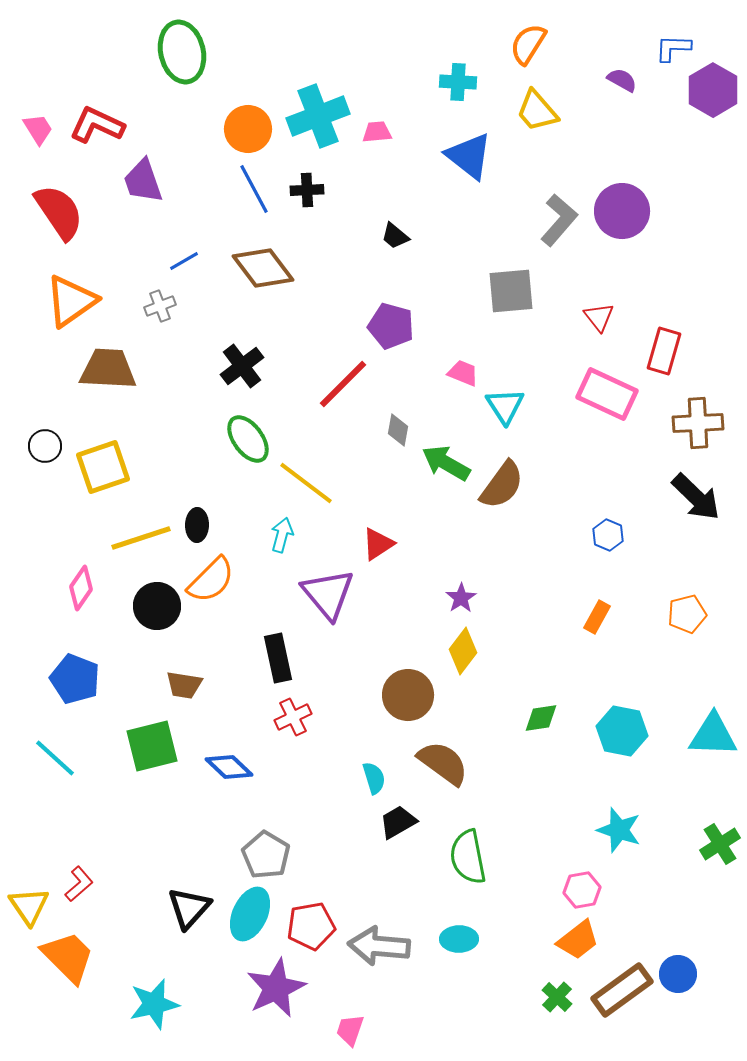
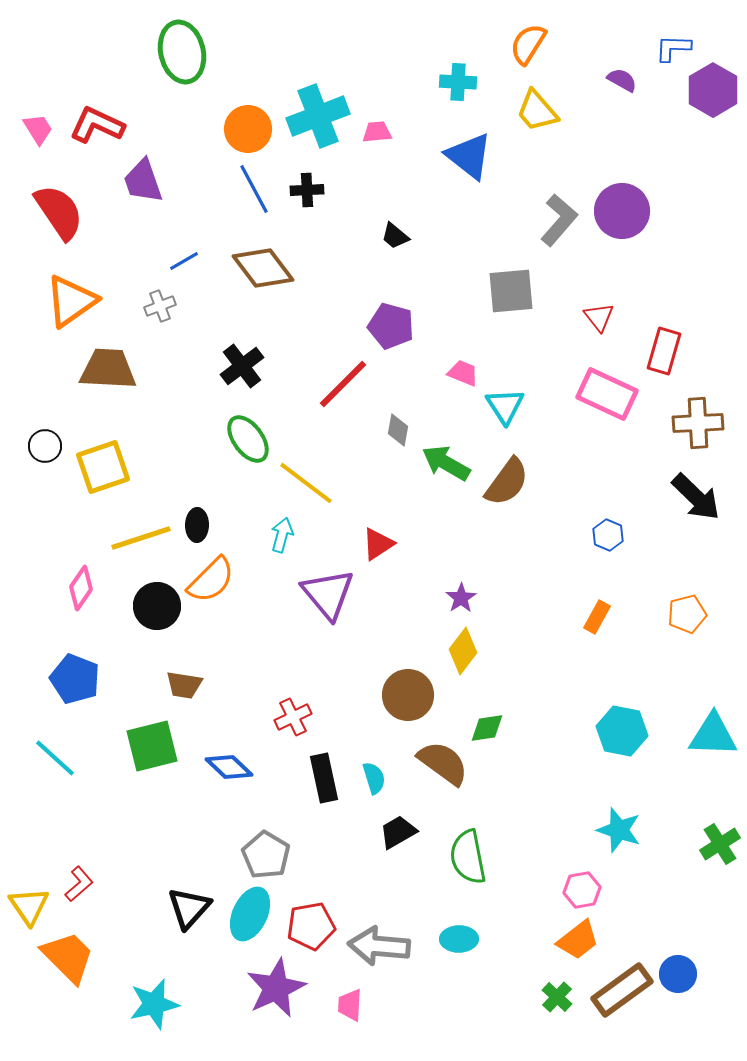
brown semicircle at (502, 485): moved 5 px right, 3 px up
black rectangle at (278, 658): moved 46 px right, 120 px down
green diamond at (541, 718): moved 54 px left, 10 px down
black trapezoid at (398, 822): moved 10 px down
pink trapezoid at (350, 1030): moved 25 px up; rotated 16 degrees counterclockwise
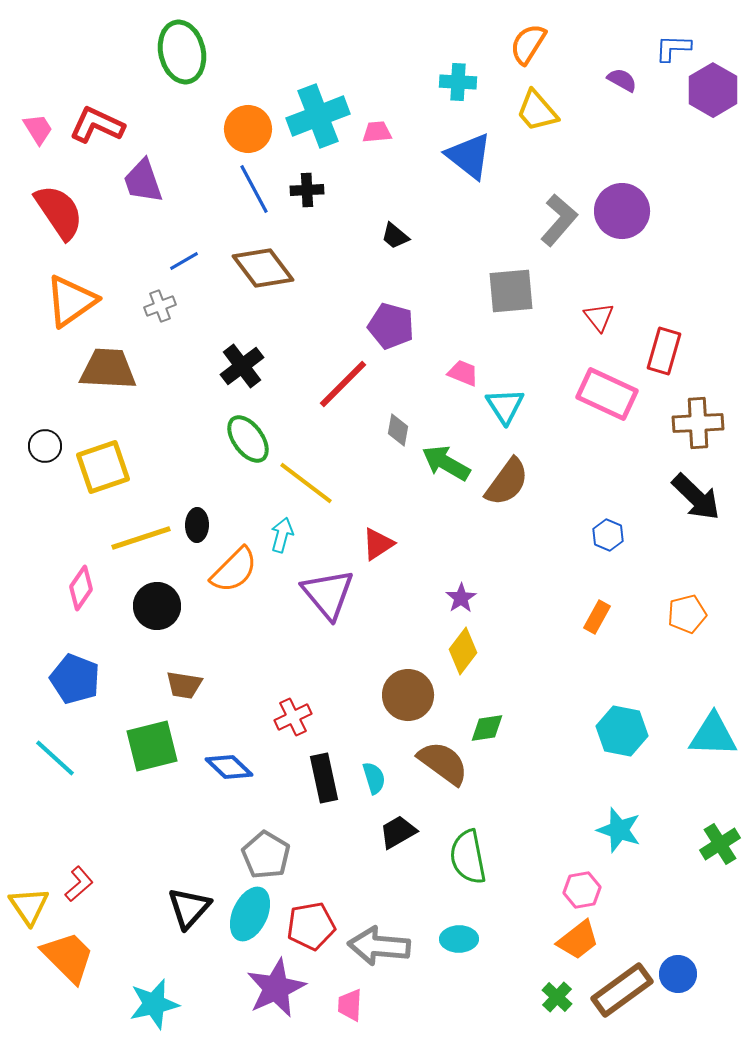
orange semicircle at (211, 580): moved 23 px right, 10 px up
